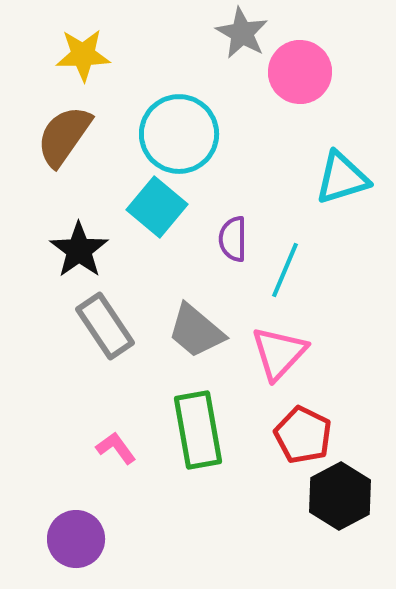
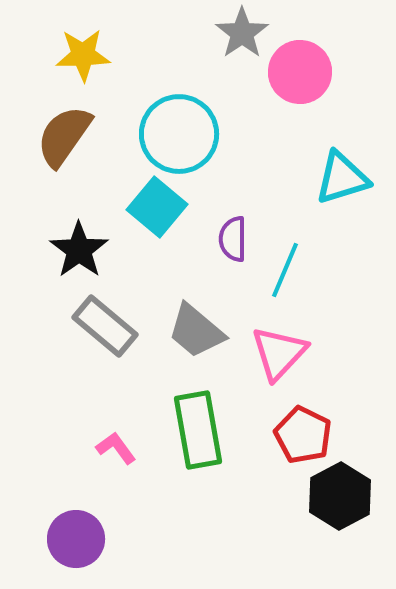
gray star: rotated 8 degrees clockwise
gray rectangle: rotated 16 degrees counterclockwise
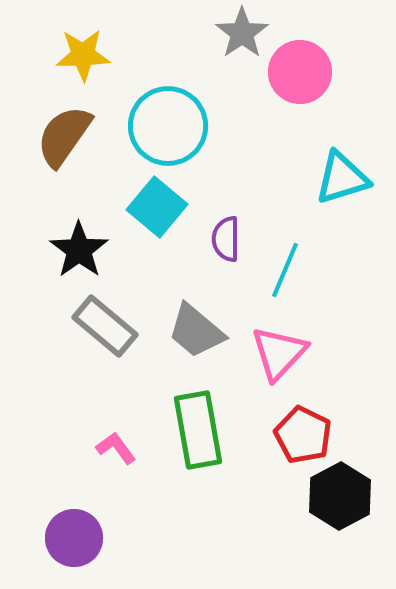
cyan circle: moved 11 px left, 8 px up
purple semicircle: moved 7 px left
purple circle: moved 2 px left, 1 px up
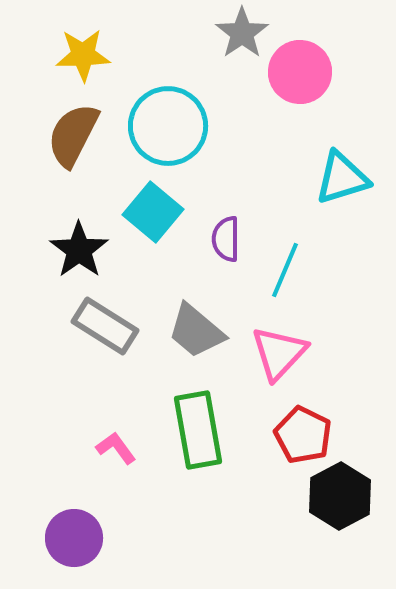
brown semicircle: moved 9 px right, 1 px up; rotated 8 degrees counterclockwise
cyan square: moved 4 px left, 5 px down
gray rectangle: rotated 8 degrees counterclockwise
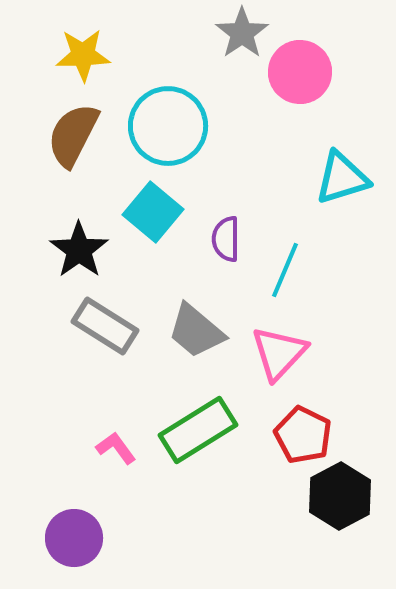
green rectangle: rotated 68 degrees clockwise
